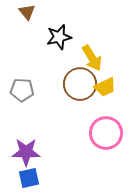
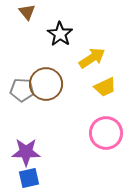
black star: moved 1 px right, 3 px up; rotated 25 degrees counterclockwise
yellow arrow: rotated 92 degrees counterclockwise
brown circle: moved 34 px left
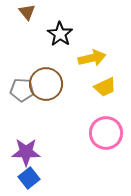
yellow arrow: rotated 20 degrees clockwise
blue square: rotated 25 degrees counterclockwise
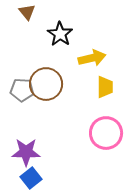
yellow trapezoid: rotated 65 degrees counterclockwise
blue square: moved 2 px right
